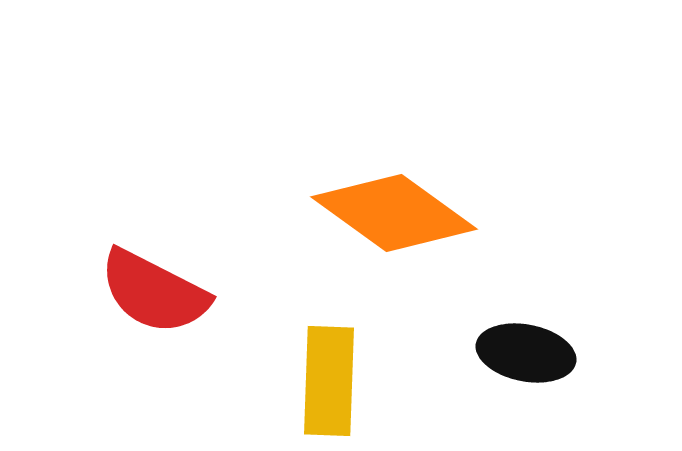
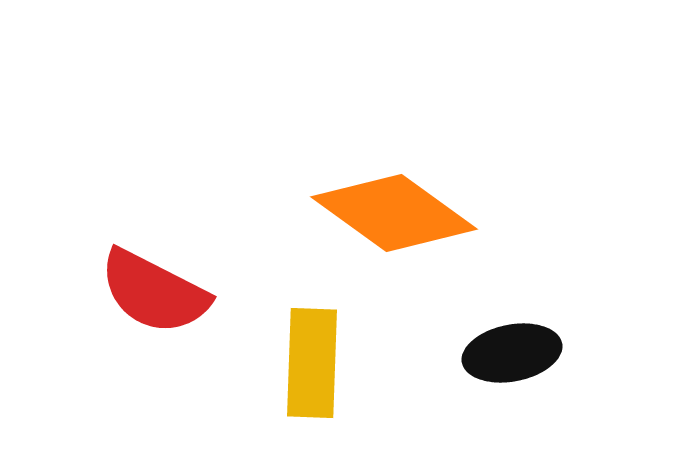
black ellipse: moved 14 px left; rotated 22 degrees counterclockwise
yellow rectangle: moved 17 px left, 18 px up
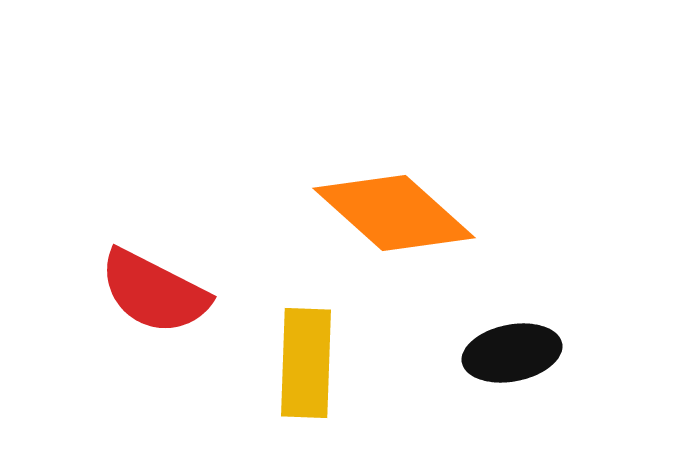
orange diamond: rotated 6 degrees clockwise
yellow rectangle: moved 6 px left
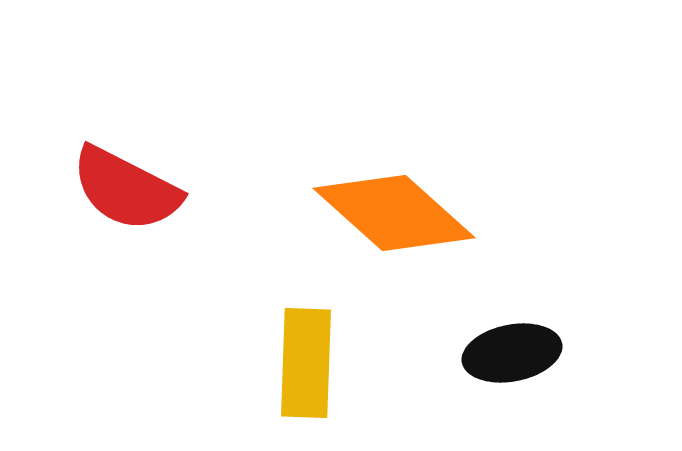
red semicircle: moved 28 px left, 103 px up
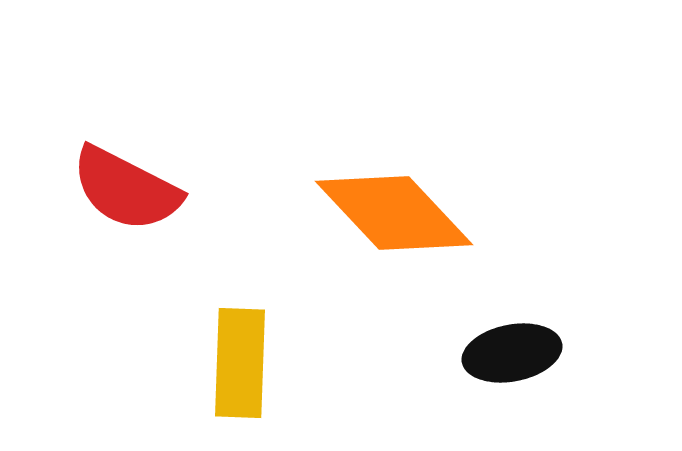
orange diamond: rotated 5 degrees clockwise
yellow rectangle: moved 66 px left
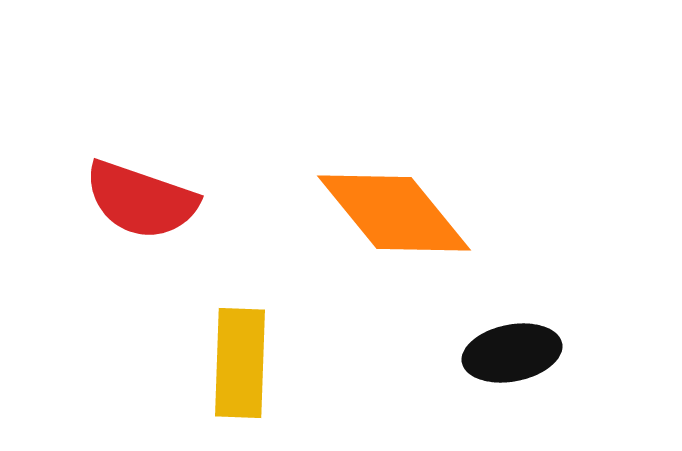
red semicircle: moved 15 px right, 11 px down; rotated 8 degrees counterclockwise
orange diamond: rotated 4 degrees clockwise
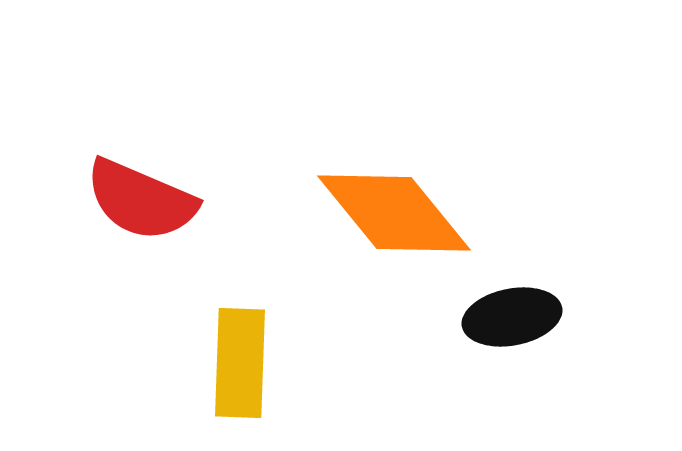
red semicircle: rotated 4 degrees clockwise
black ellipse: moved 36 px up
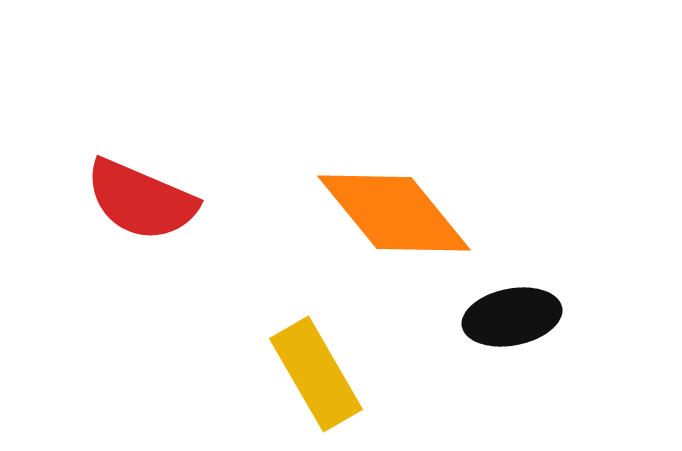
yellow rectangle: moved 76 px right, 11 px down; rotated 32 degrees counterclockwise
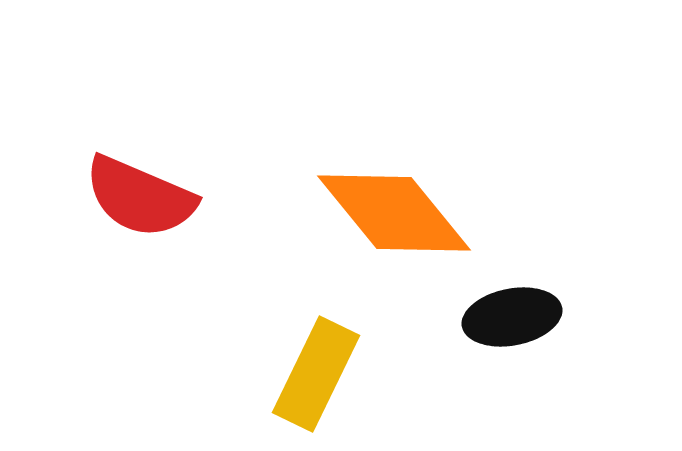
red semicircle: moved 1 px left, 3 px up
yellow rectangle: rotated 56 degrees clockwise
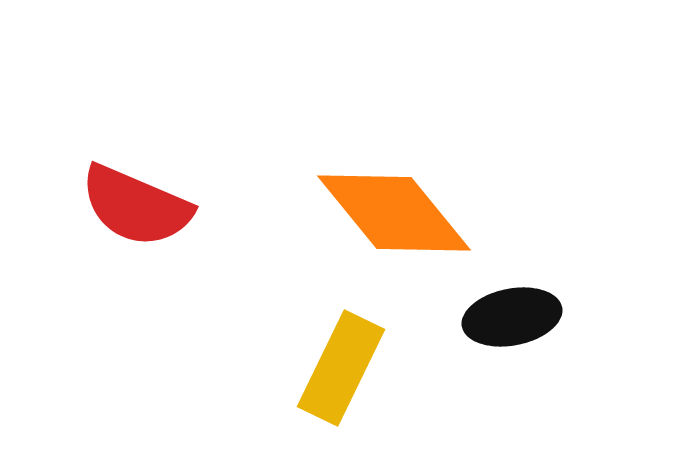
red semicircle: moved 4 px left, 9 px down
yellow rectangle: moved 25 px right, 6 px up
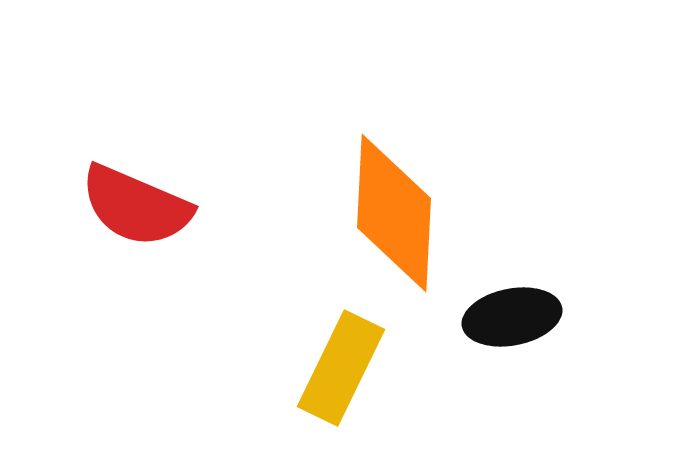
orange diamond: rotated 42 degrees clockwise
